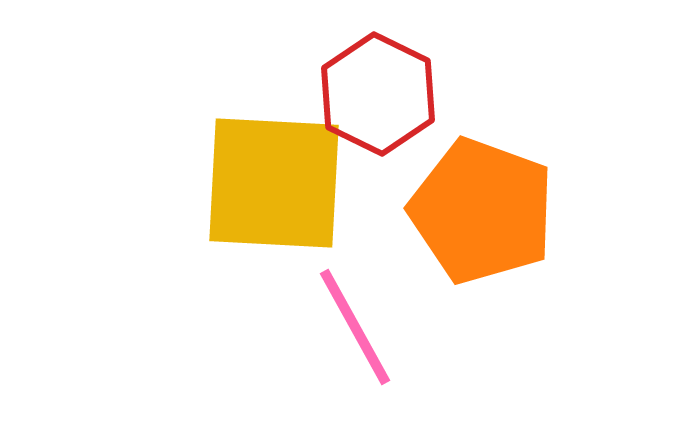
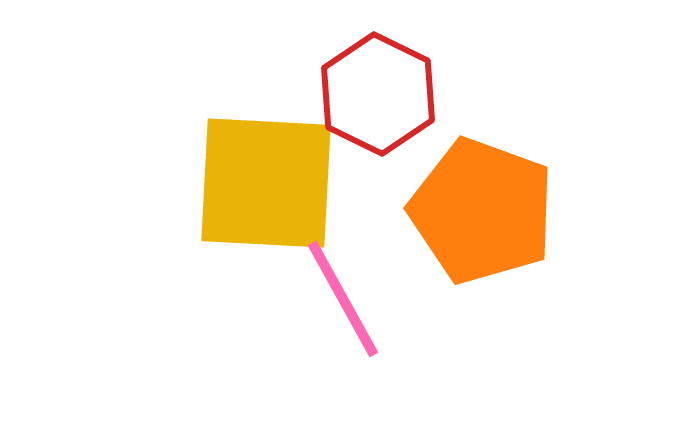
yellow square: moved 8 px left
pink line: moved 12 px left, 28 px up
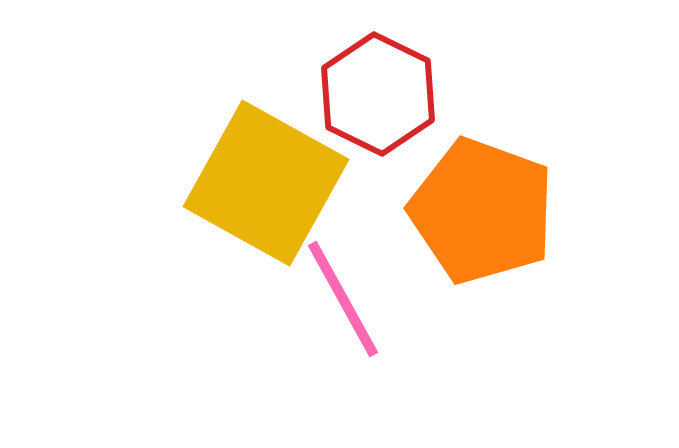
yellow square: rotated 26 degrees clockwise
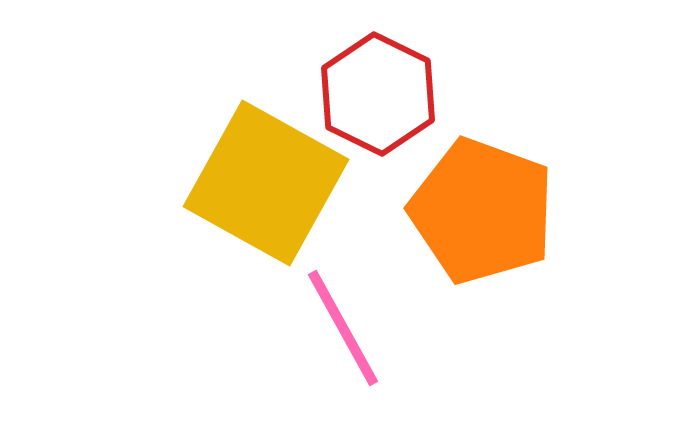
pink line: moved 29 px down
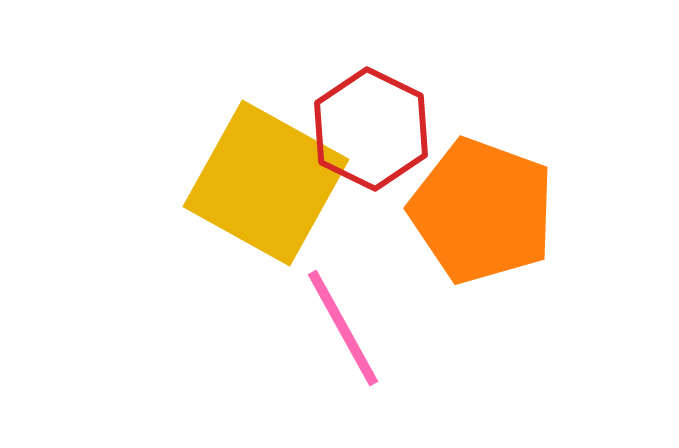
red hexagon: moved 7 px left, 35 px down
